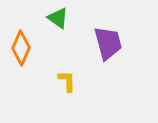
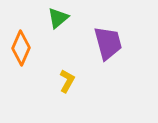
green triangle: rotated 45 degrees clockwise
yellow L-shape: rotated 30 degrees clockwise
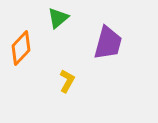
purple trapezoid: rotated 30 degrees clockwise
orange diamond: rotated 20 degrees clockwise
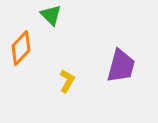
green triangle: moved 7 px left, 3 px up; rotated 35 degrees counterclockwise
purple trapezoid: moved 13 px right, 23 px down
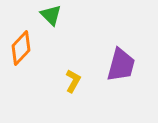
purple trapezoid: moved 1 px up
yellow L-shape: moved 6 px right
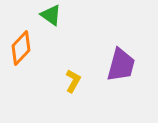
green triangle: rotated 10 degrees counterclockwise
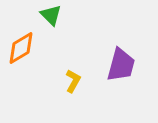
green triangle: rotated 10 degrees clockwise
orange diamond: rotated 16 degrees clockwise
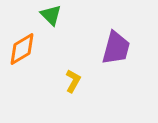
orange diamond: moved 1 px right, 1 px down
purple trapezoid: moved 5 px left, 17 px up
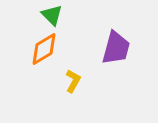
green triangle: moved 1 px right
orange diamond: moved 22 px right
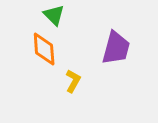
green triangle: moved 2 px right
orange diamond: rotated 64 degrees counterclockwise
